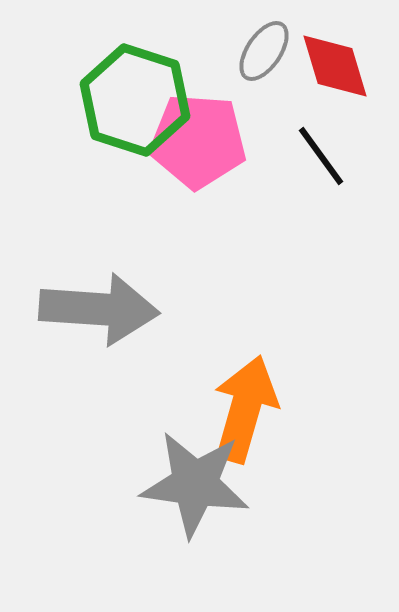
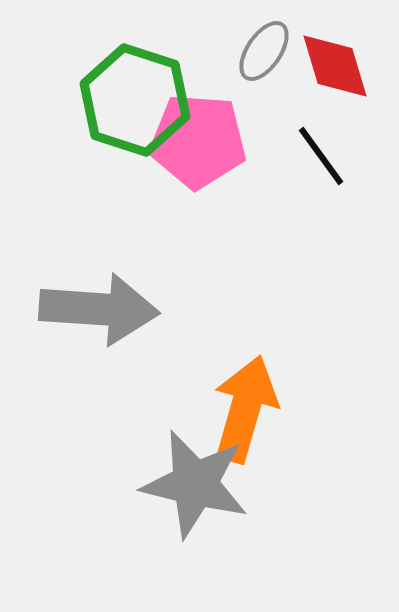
gray star: rotated 6 degrees clockwise
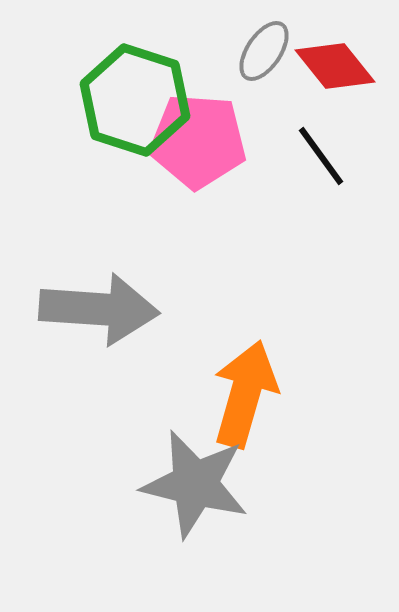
red diamond: rotated 22 degrees counterclockwise
orange arrow: moved 15 px up
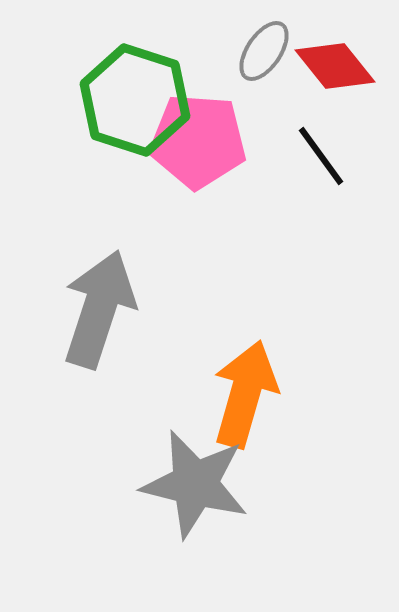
gray arrow: rotated 76 degrees counterclockwise
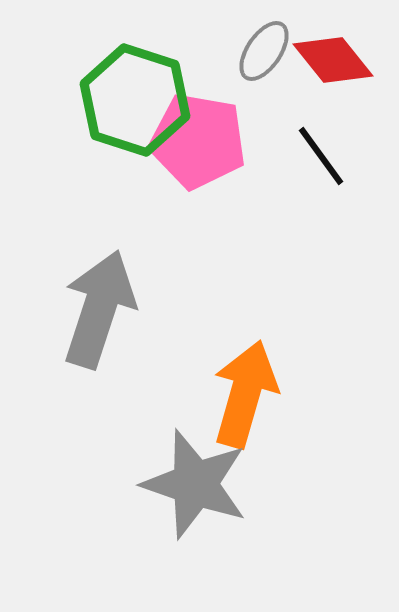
red diamond: moved 2 px left, 6 px up
pink pentagon: rotated 6 degrees clockwise
gray star: rotated 5 degrees clockwise
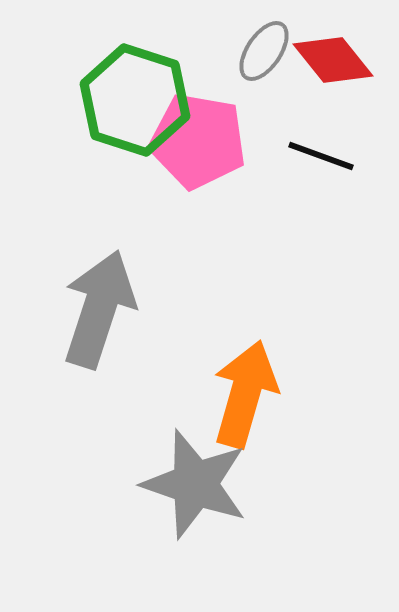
black line: rotated 34 degrees counterclockwise
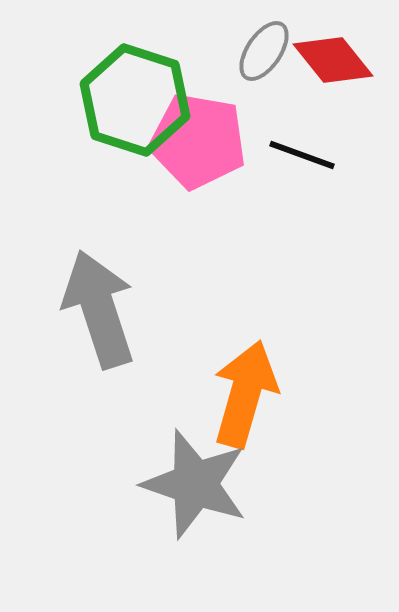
black line: moved 19 px left, 1 px up
gray arrow: rotated 36 degrees counterclockwise
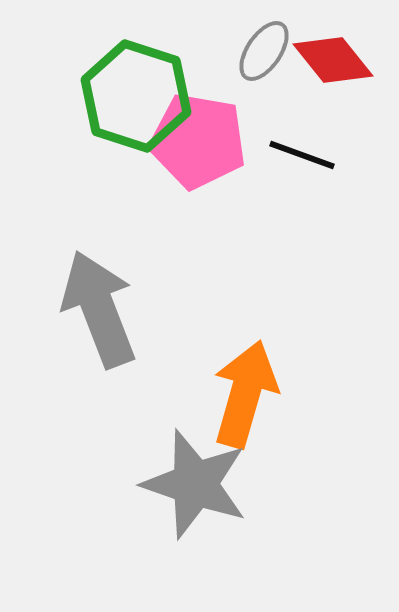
green hexagon: moved 1 px right, 4 px up
gray arrow: rotated 3 degrees counterclockwise
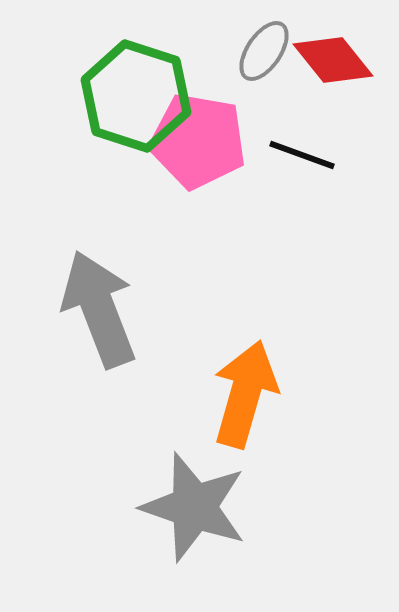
gray star: moved 1 px left, 23 px down
